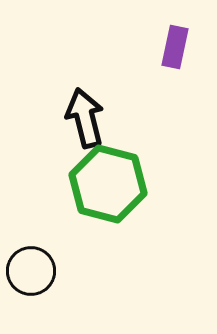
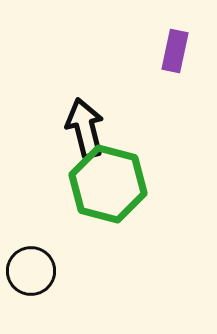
purple rectangle: moved 4 px down
black arrow: moved 10 px down
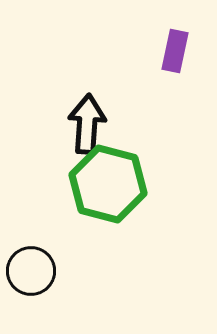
black arrow: moved 2 px right, 4 px up; rotated 18 degrees clockwise
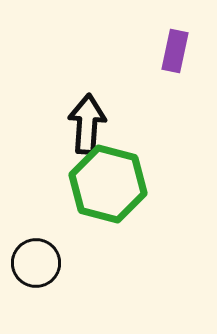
black circle: moved 5 px right, 8 px up
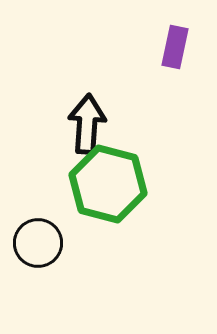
purple rectangle: moved 4 px up
black circle: moved 2 px right, 20 px up
